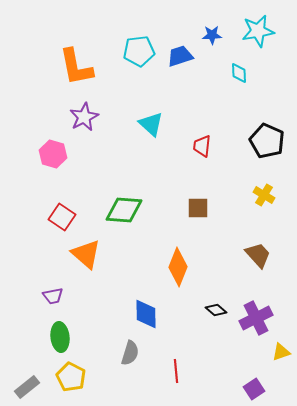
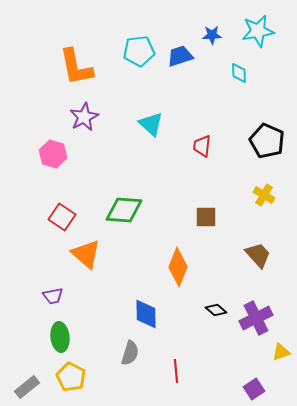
brown square: moved 8 px right, 9 px down
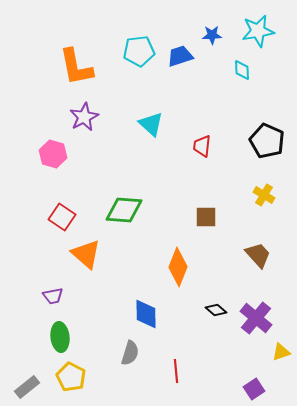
cyan diamond: moved 3 px right, 3 px up
purple cross: rotated 24 degrees counterclockwise
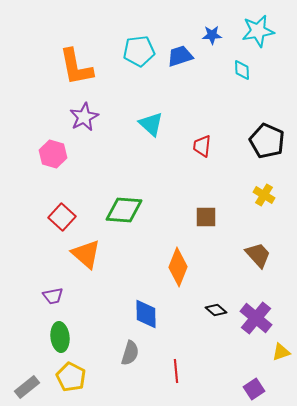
red square: rotated 8 degrees clockwise
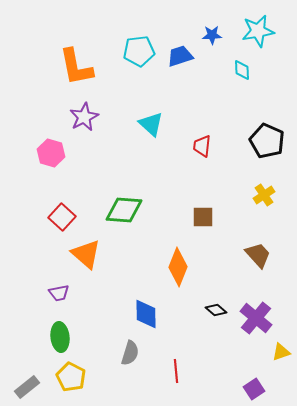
pink hexagon: moved 2 px left, 1 px up
yellow cross: rotated 25 degrees clockwise
brown square: moved 3 px left
purple trapezoid: moved 6 px right, 3 px up
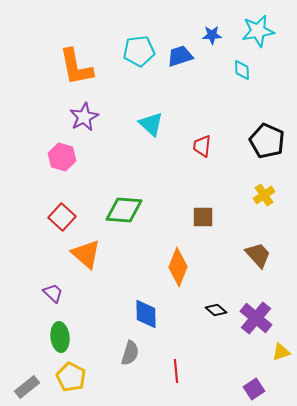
pink hexagon: moved 11 px right, 4 px down
purple trapezoid: moved 6 px left; rotated 125 degrees counterclockwise
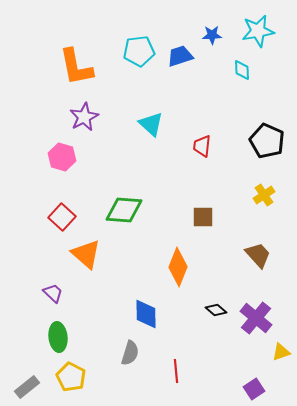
green ellipse: moved 2 px left
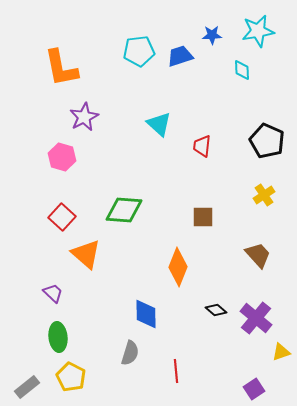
orange L-shape: moved 15 px left, 1 px down
cyan triangle: moved 8 px right
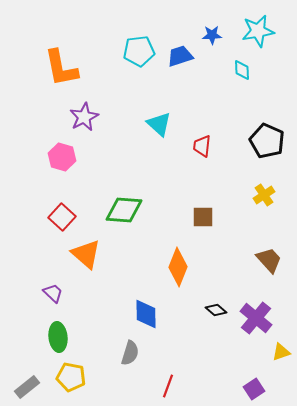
brown trapezoid: moved 11 px right, 5 px down
red line: moved 8 px left, 15 px down; rotated 25 degrees clockwise
yellow pentagon: rotated 16 degrees counterclockwise
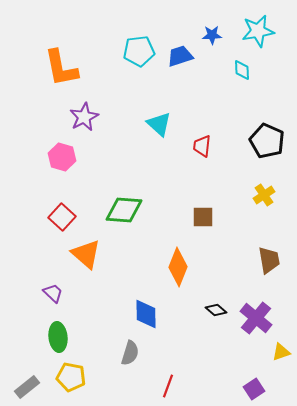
brown trapezoid: rotated 32 degrees clockwise
